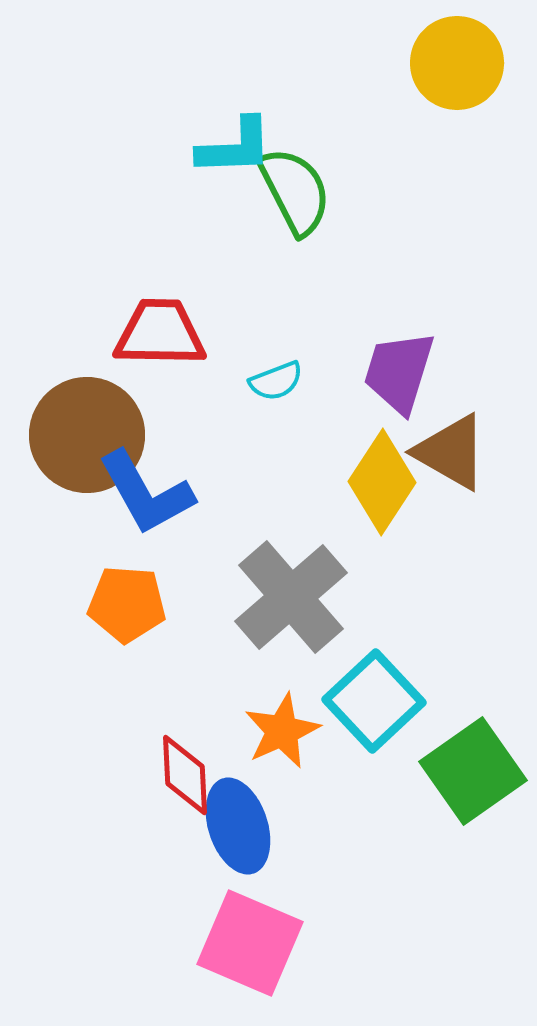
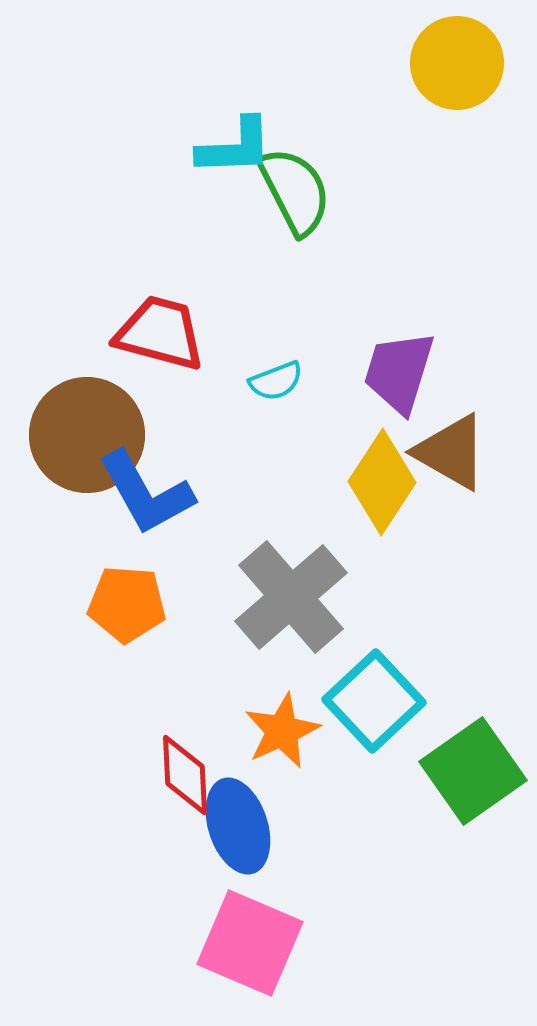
red trapezoid: rotated 14 degrees clockwise
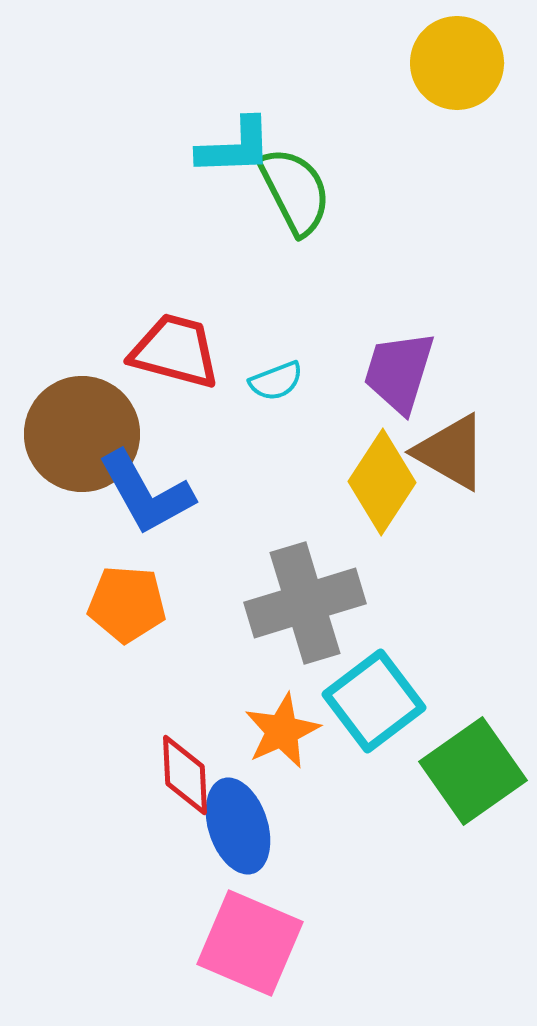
red trapezoid: moved 15 px right, 18 px down
brown circle: moved 5 px left, 1 px up
gray cross: moved 14 px right, 6 px down; rotated 24 degrees clockwise
cyan square: rotated 6 degrees clockwise
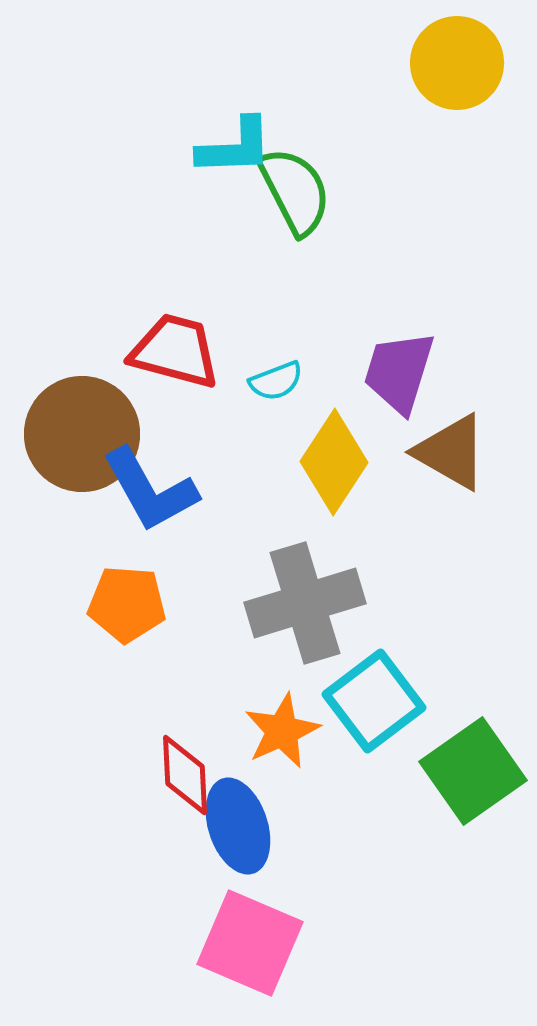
yellow diamond: moved 48 px left, 20 px up
blue L-shape: moved 4 px right, 3 px up
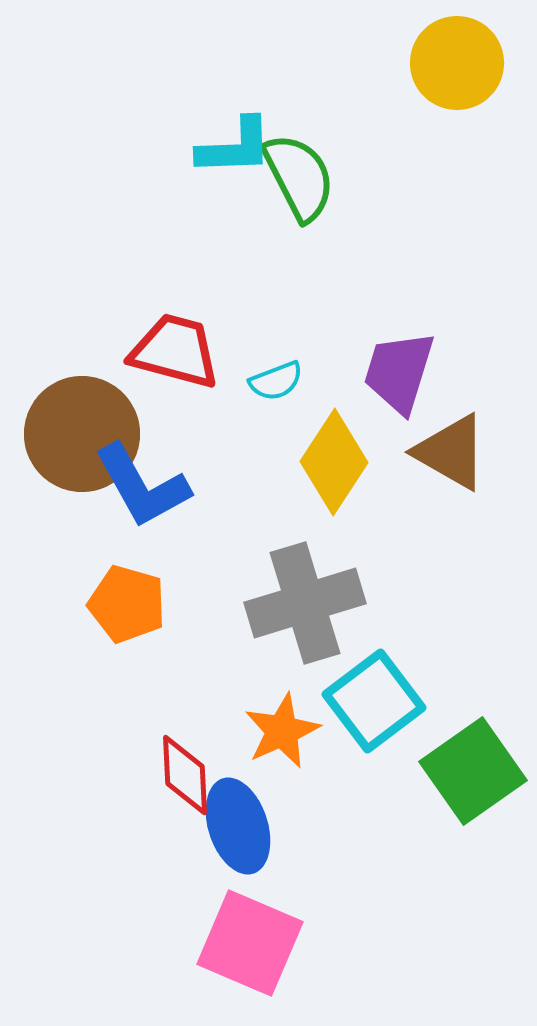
green semicircle: moved 4 px right, 14 px up
blue L-shape: moved 8 px left, 4 px up
orange pentagon: rotated 12 degrees clockwise
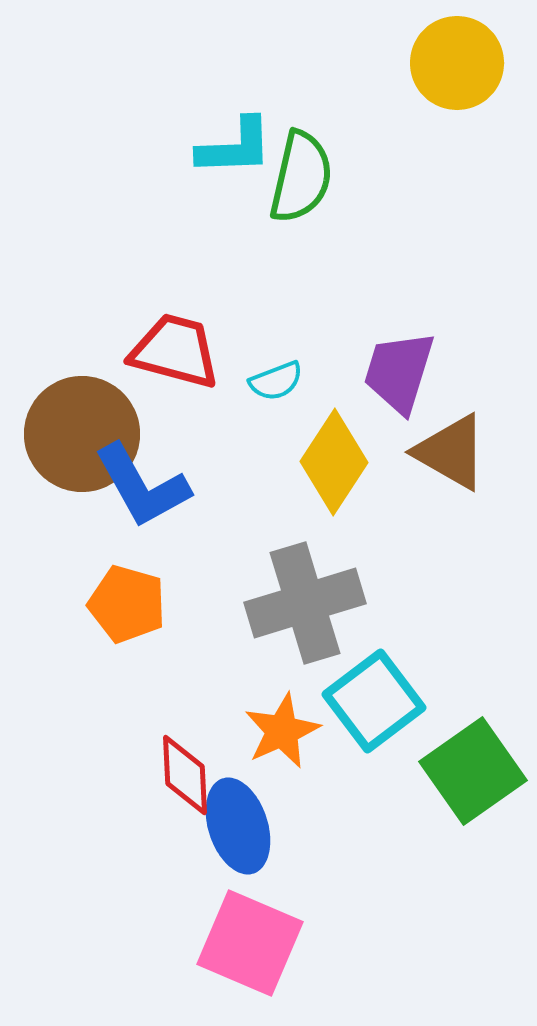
green semicircle: moved 2 px right; rotated 40 degrees clockwise
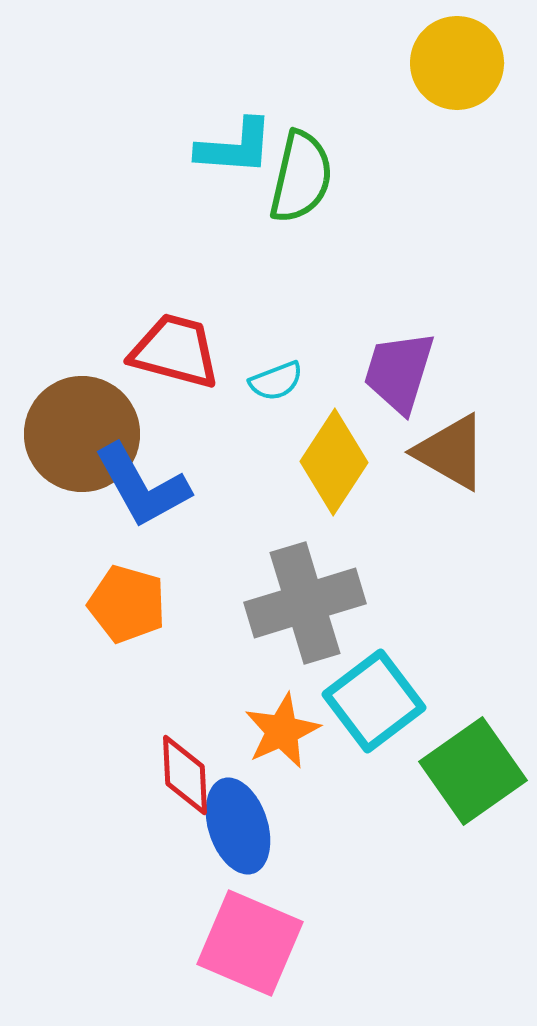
cyan L-shape: rotated 6 degrees clockwise
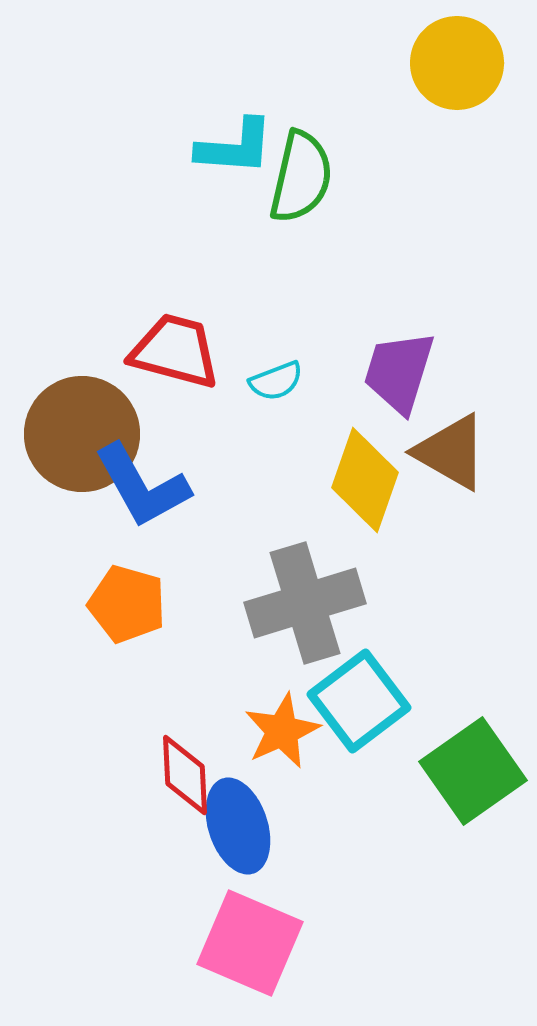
yellow diamond: moved 31 px right, 18 px down; rotated 14 degrees counterclockwise
cyan square: moved 15 px left
